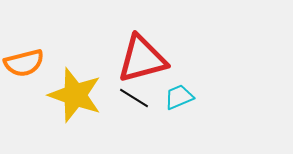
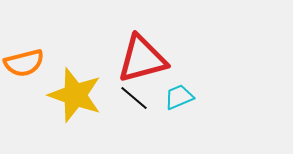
black line: rotated 8 degrees clockwise
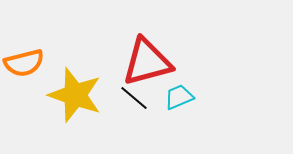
red triangle: moved 5 px right, 3 px down
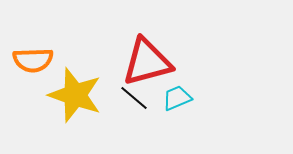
orange semicircle: moved 9 px right, 3 px up; rotated 12 degrees clockwise
cyan trapezoid: moved 2 px left, 1 px down
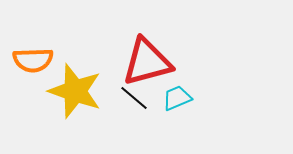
yellow star: moved 4 px up
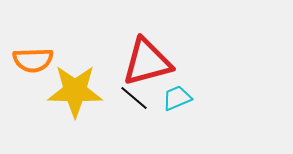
yellow star: rotated 18 degrees counterclockwise
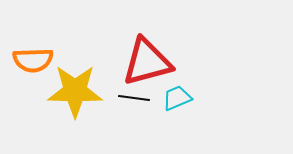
black line: rotated 32 degrees counterclockwise
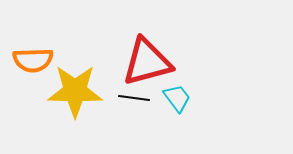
cyan trapezoid: rotated 76 degrees clockwise
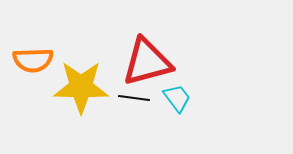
yellow star: moved 6 px right, 4 px up
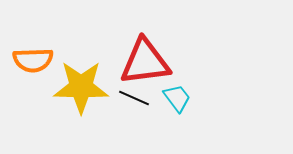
red triangle: moved 2 px left; rotated 8 degrees clockwise
black line: rotated 16 degrees clockwise
